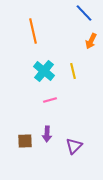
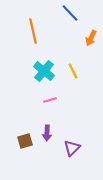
blue line: moved 14 px left
orange arrow: moved 3 px up
yellow line: rotated 14 degrees counterclockwise
purple arrow: moved 1 px up
brown square: rotated 14 degrees counterclockwise
purple triangle: moved 2 px left, 2 px down
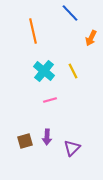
purple arrow: moved 4 px down
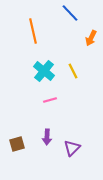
brown square: moved 8 px left, 3 px down
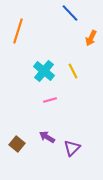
orange line: moved 15 px left; rotated 30 degrees clockwise
purple arrow: rotated 119 degrees clockwise
brown square: rotated 35 degrees counterclockwise
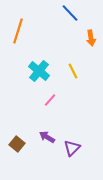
orange arrow: rotated 35 degrees counterclockwise
cyan cross: moved 5 px left
pink line: rotated 32 degrees counterclockwise
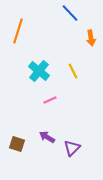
pink line: rotated 24 degrees clockwise
brown square: rotated 21 degrees counterclockwise
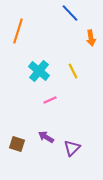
purple arrow: moved 1 px left
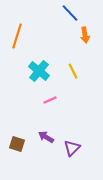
orange line: moved 1 px left, 5 px down
orange arrow: moved 6 px left, 3 px up
